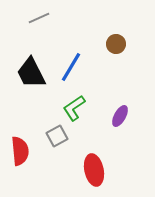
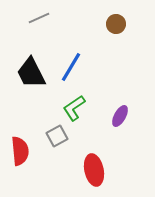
brown circle: moved 20 px up
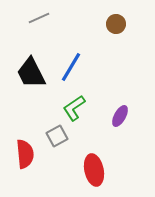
red semicircle: moved 5 px right, 3 px down
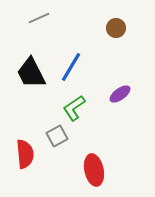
brown circle: moved 4 px down
purple ellipse: moved 22 px up; rotated 25 degrees clockwise
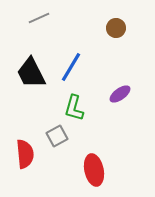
green L-shape: rotated 40 degrees counterclockwise
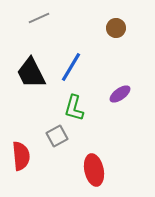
red semicircle: moved 4 px left, 2 px down
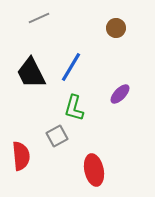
purple ellipse: rotated 10 degrees counterclockwise
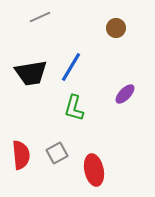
gray line: moved 1 px right, 1 px up
black trapezoid: rotated 72 degrees counterclockwise
purple ellipse: moved 5 px right
gray square: moved 17 px down
red semicircle: moved 1 px up
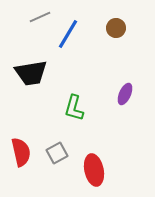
blue line: moved 3 px left, 33 px up
purple ellipse: rotated 20 degrees counterclockwise
red semicircle: moved 3 px up; rotated 8 degrees counterclockwise
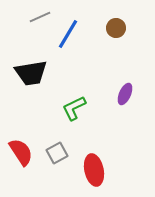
green L-shape: rotated 48 degrees clockwise
red semicircle: rotated 20 degrees counterclockwise
